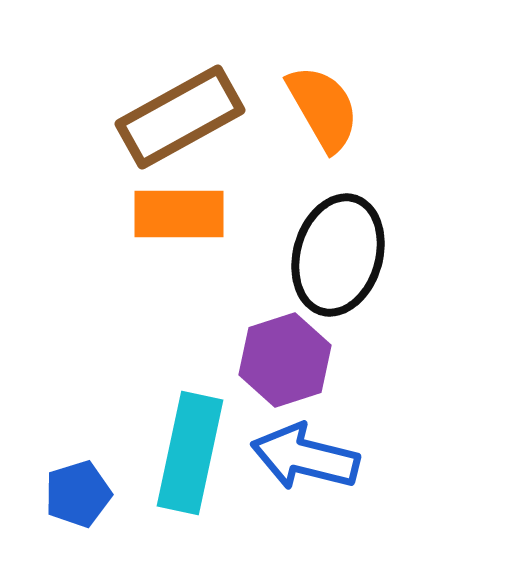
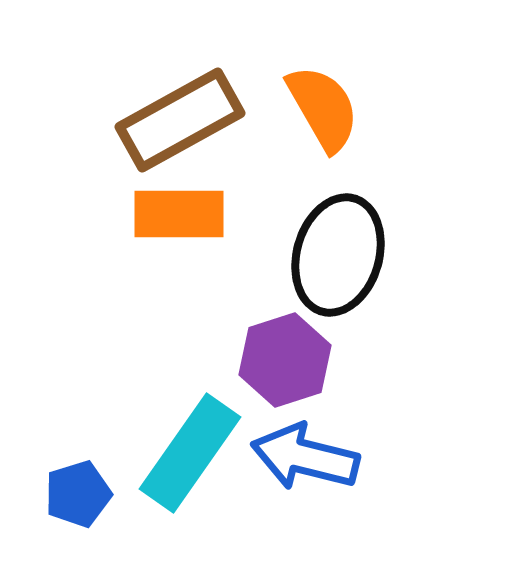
brown rectangle: moved 3 px down
cyan rectangle: rotated 23 degrees clockwise
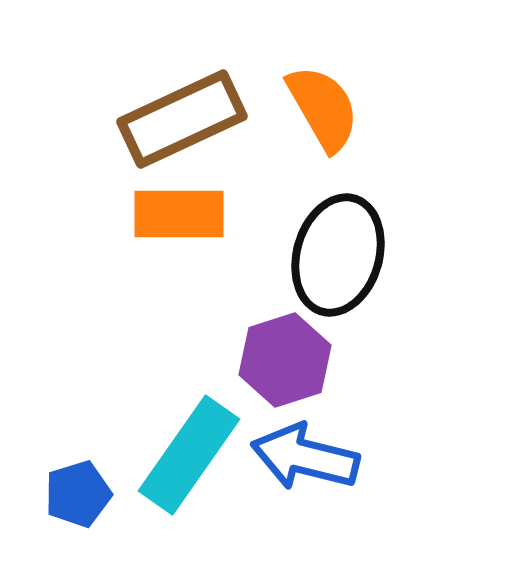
brown rectangle: moved 2 px right, 1 px up; rotated 4 degrees clockwise
cyan rectangle: moved 1 px left, 2 px down
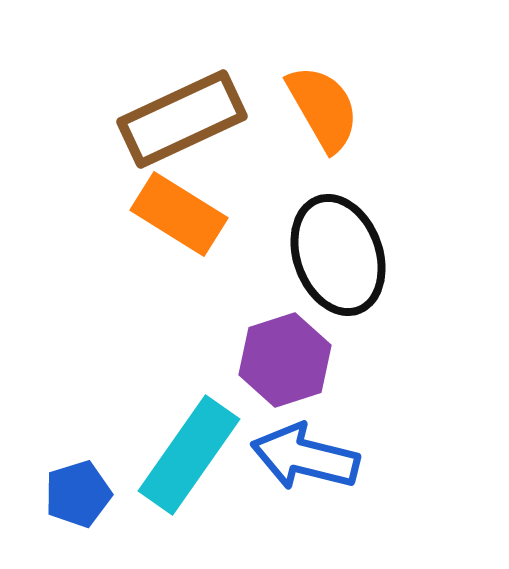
orange rectangle: rotated 32 degrees clockwise
black ellipse: rotated 36 degrees counterclockwise
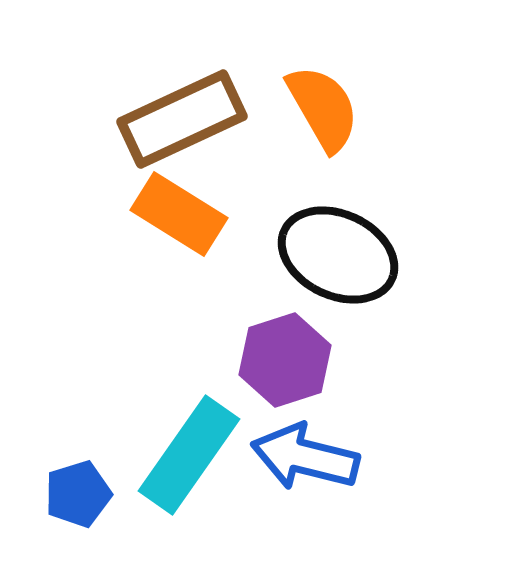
black ellipse: rotated 45 degrees counterclockwise
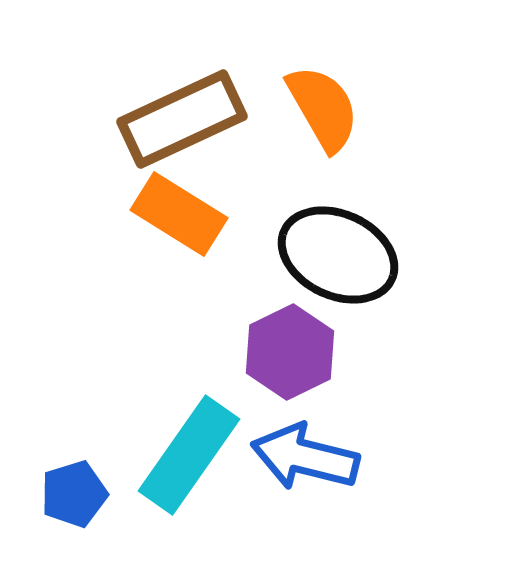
purple hexagon: moved 5 px right, 8 px up; rotated 8 degrees counterclockwise
blue pentagon: moved 4 px left
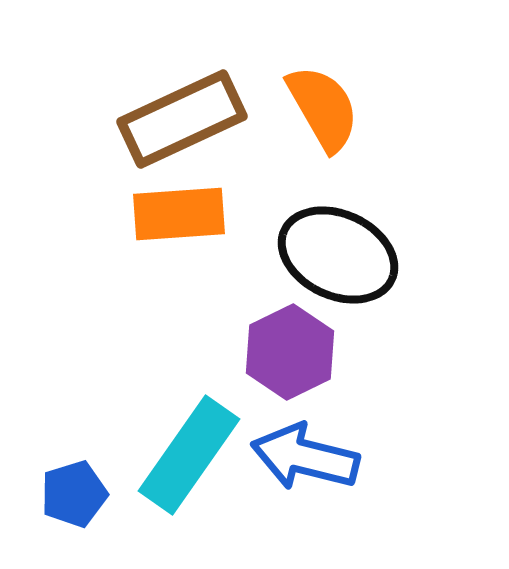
orange rectangle: rotated 36 degrees counterclockwise
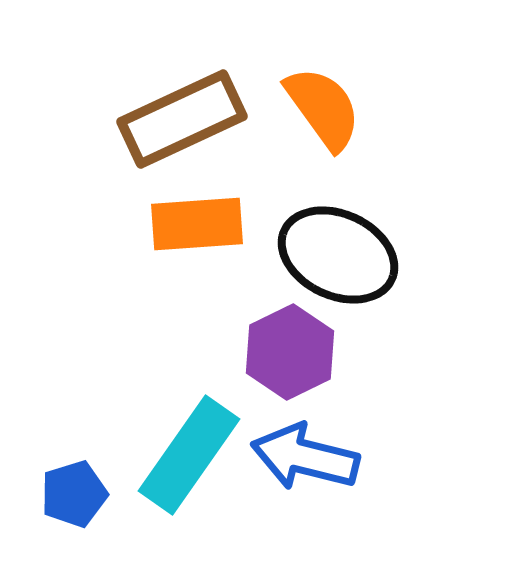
orange semicircle: rotated 6 degrees counterclockwise
orange rectangle: moved 18 px right, 10 px down
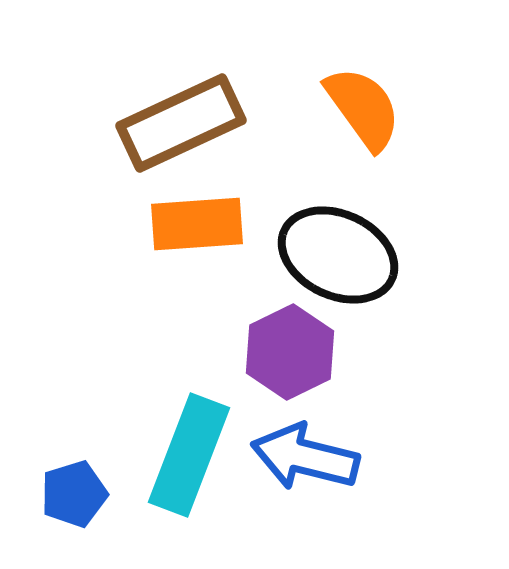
orange semicircle: moved 40 px right
brown rectangle: moved 1 px left, 4 px down
cyan rectangle: rotated 14 degrees counterclockwise
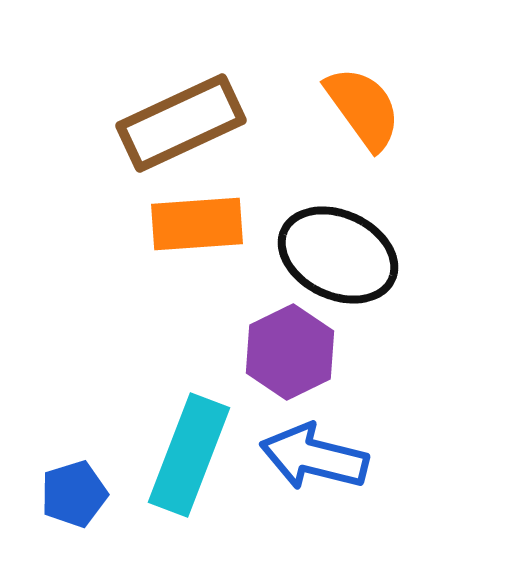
blue arrow: moved 9 px right
